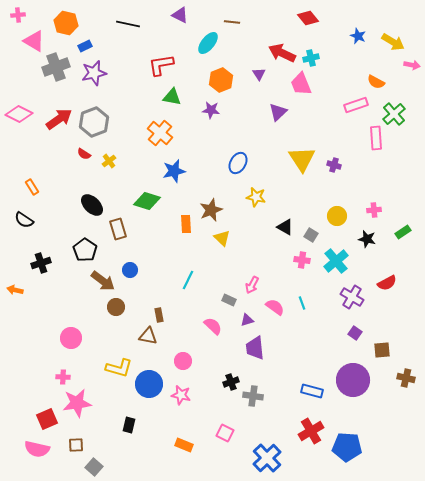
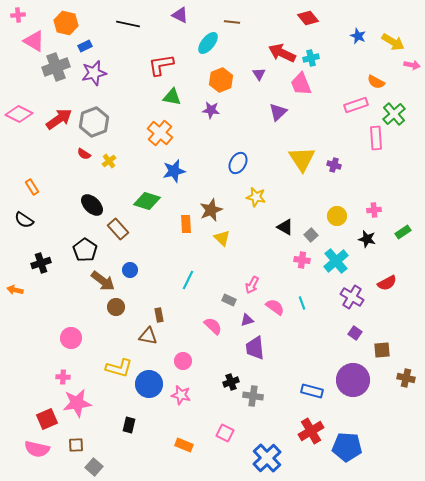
brown rectangle at (118, 229): rotated 25 degrees counterclockwise
gray square at (311, 235): rotated 16 degrees clockwise
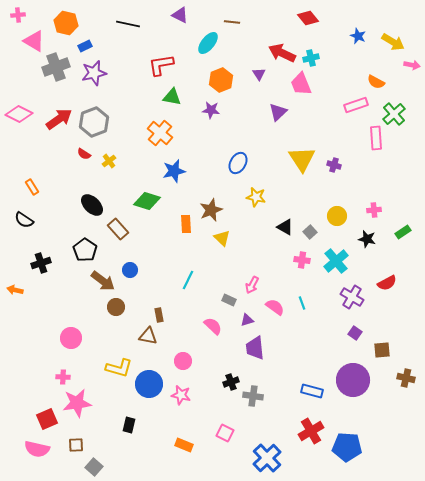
gray square at (311, 235): moved 1 px left, 3 px up
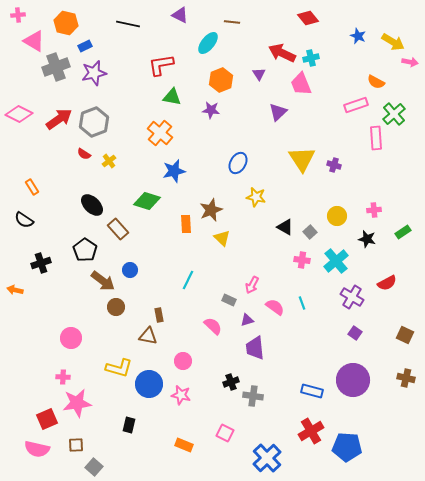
pink arrow at (412, 65): moved 2 px left, 3 px up
brown square at (382, 350): moved 23 px right, 15 px up; rotated 30 degrees clockwise
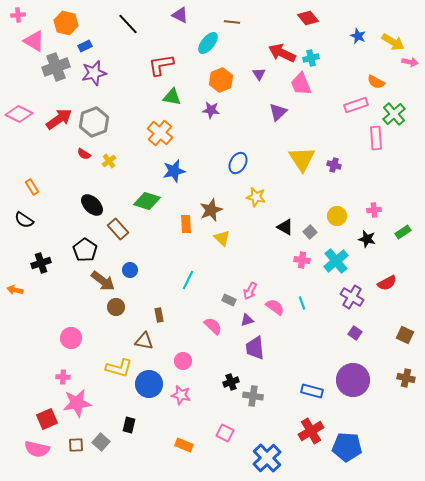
black line at (128, 24): rotated 35 degrees clockwise
pink arrow at (252, 285): moved 2 px left, 6 px down
brown triangle at (148, 336): moved 4 px left, 5 px down
gray square at (94, 467): moved 7 px right, 25 px up
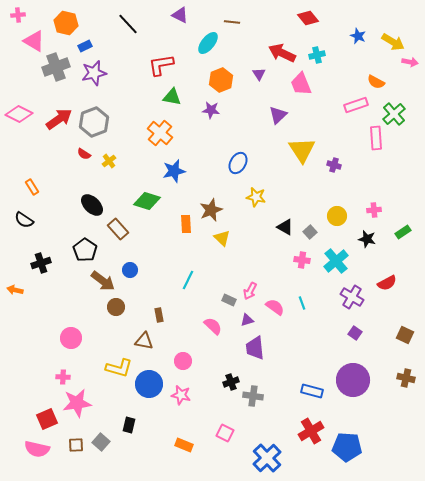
cyan cross at (311, 58): moved 6 px right, 3 px up
purple triangle at (278, 112): moved 3 px down
yellow triangle at (302, 159): moved 9 px up
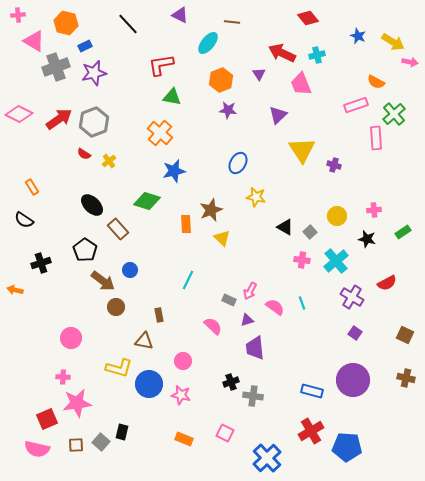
purple star at (211, 110): moved 17 px right
black rectangle at (129, 425): moved 7 px left, 7 px down
orange rectangle at (184, 445): moved 6 px up
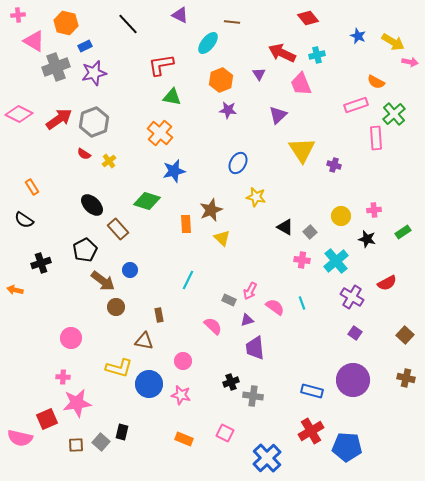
yellow circle at (337, 216): moved 4 px right
black pentagon at (85, 250): rotated 10 degrees clockwise
brown square at (405, 335): rotated 18 degrees clockwise
pink semicircle at (37, 449): moved 17 px left, 11 px up
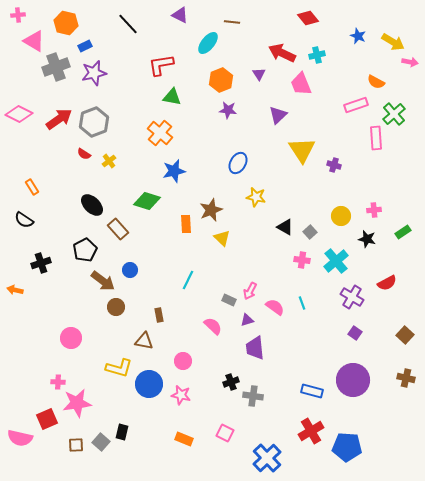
pink cross at (63, 377): moved 5 px left, 5 px down
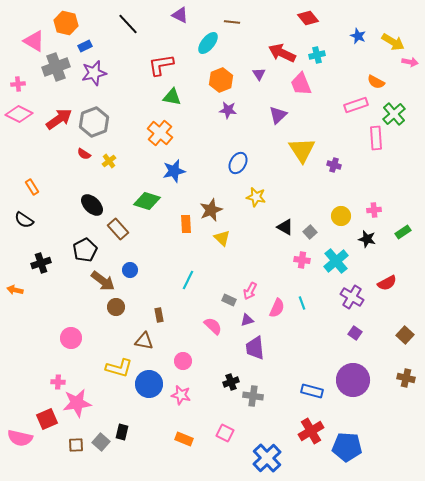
pink cross at (18, 15): moved 69 px down
pink semicircle at (275, 307): moved 2 px right, 1 px down; rotated 78 degrees clockwise
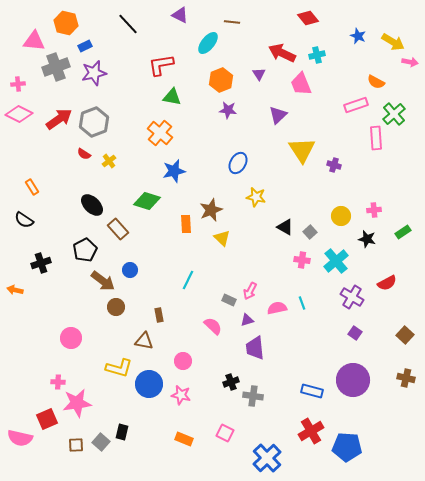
pink triangle at (34, 41): rotated 25 degrees counterclockwise
pink semicircle at (277, 308): rotated 126 degrees counterclockwise
